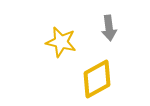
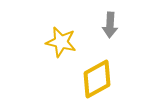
gray arrow: moved 1 px right, 3 px up; rotated 10 degrees clockwise
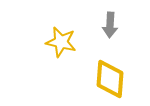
yellow diamond: moved 13 px right; rotated 57 degrees counterclockwise
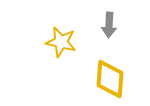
gray arrow: moved 1 px left
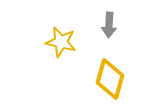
yellow diamond: rotated 12 degrees clockwise
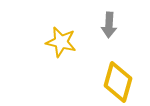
yellow diamond: moved 8 px right, 3 px down
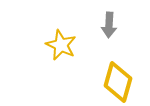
yellow star: moved 3 px down; rotated 12 degrees clockwise
